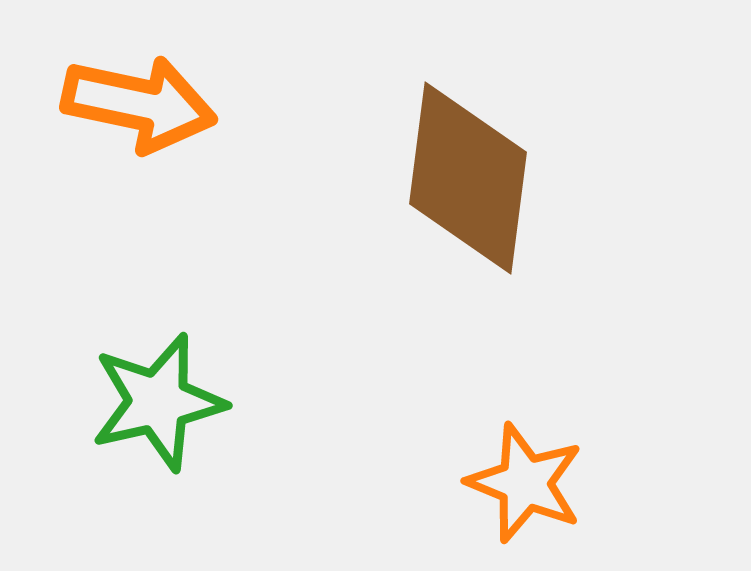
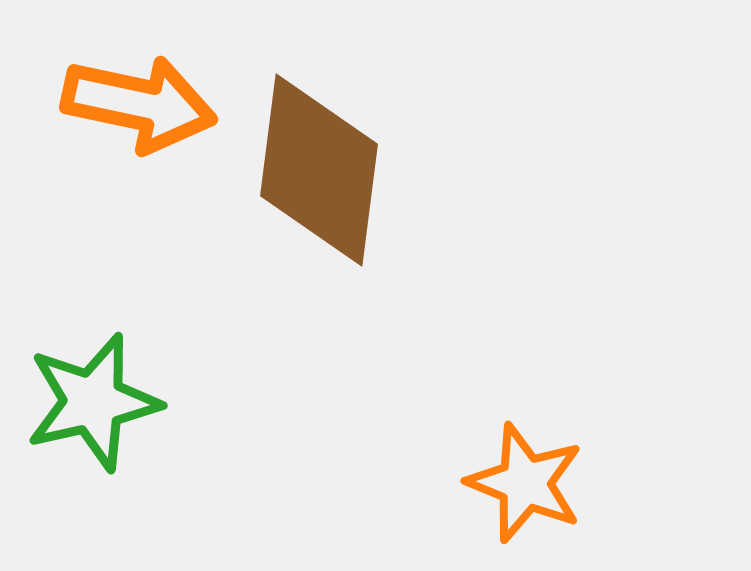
brown diamond: moved 149 px left, 8 px up
green star: moved 65 px left
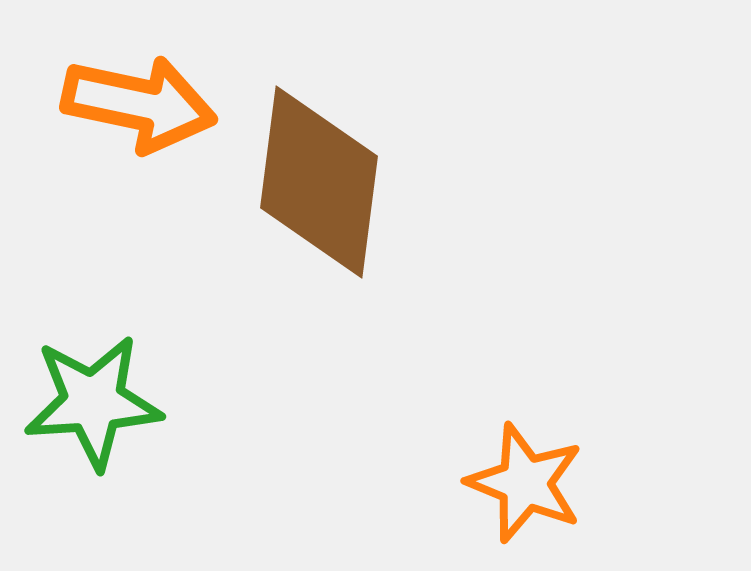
brown diamond: moved 12 px down
green star: rotated 9 degrees clockwise
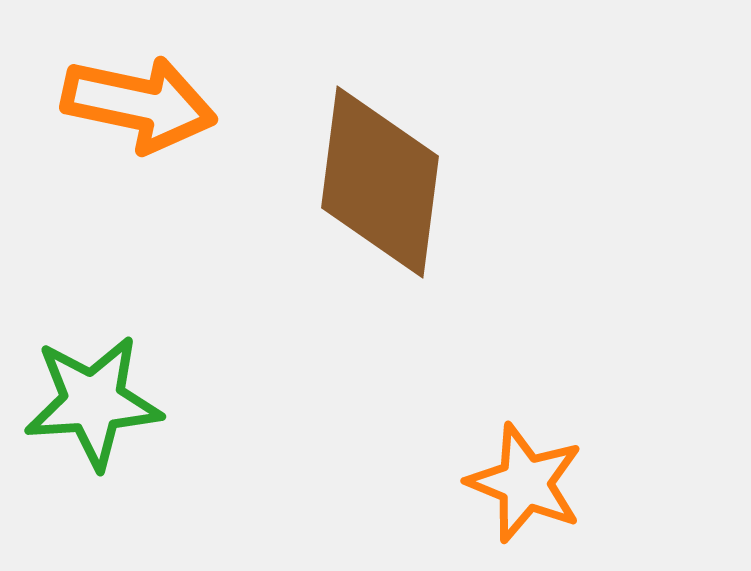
brown diamond: moved 61 px right
